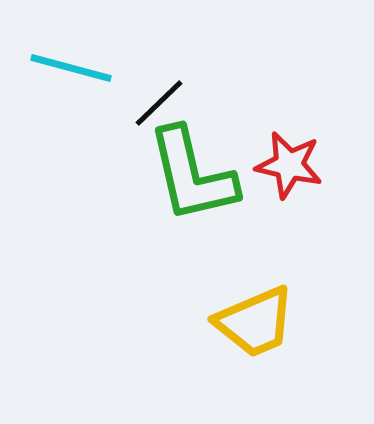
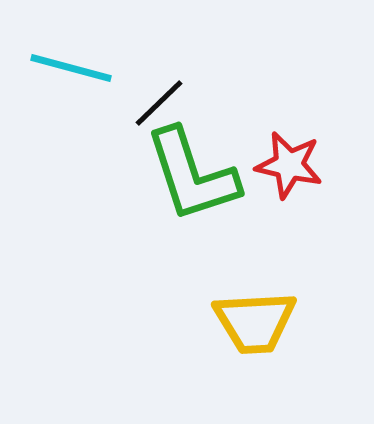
green L-shape: rotated 5 degrees counterclockwise
yellow trapezoid: rotated 20 degrees clockwise
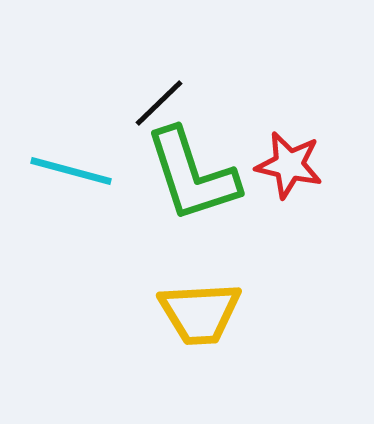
cyan line: moved 103 px down
yellow trapezoid: moved 55 px left, 9 px up
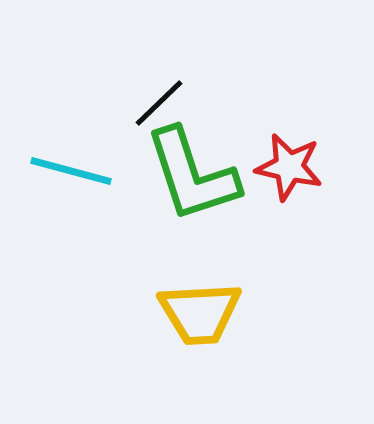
red star: moved 2 px down
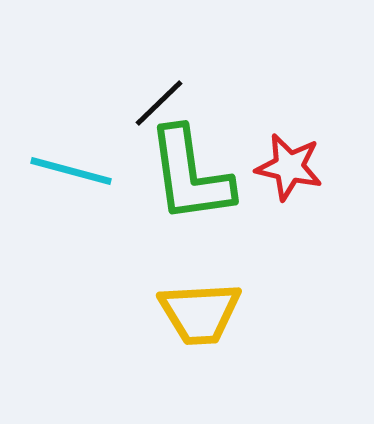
green L-shape: moved 2 px left; rotated 10 degrees clockwise
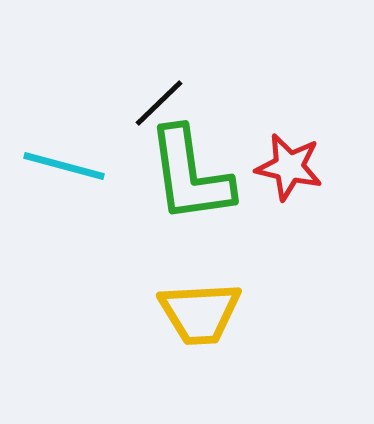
cyan line: moved 7 px left, 5 px up
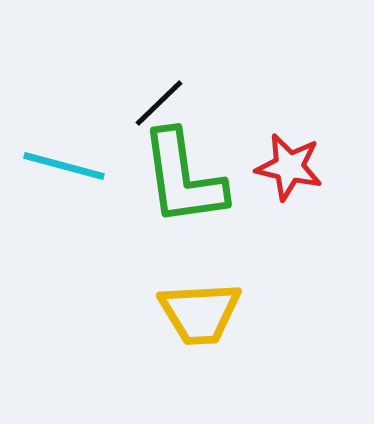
green L-shape: moved 7 px left, 3 px down
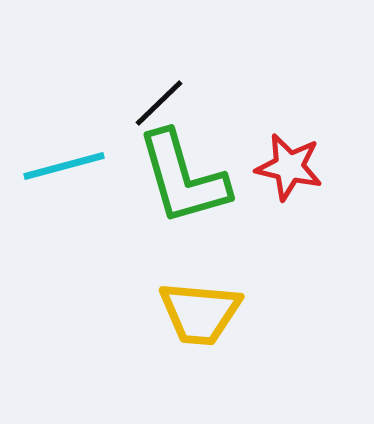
cyan line: rotated 30 degrees counterclockwise
green L-shape: rotated 8 degrees counterclockwise
yellow trapezoid: rotated 8 degrees clockwise
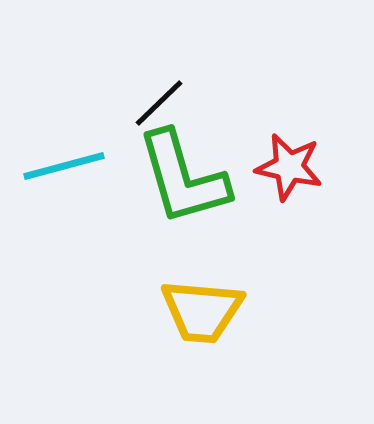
yellow trapezoid: moved 2 px right, 2 px up
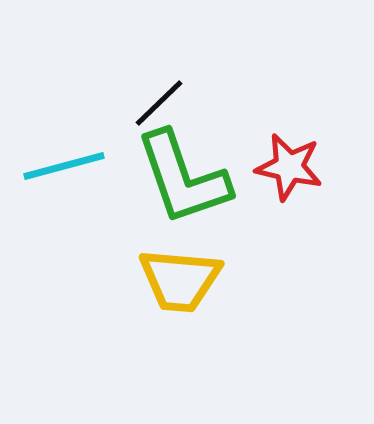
green L-shape: rotated 3 degrees counterclockwise
yellow trapezoid: moved 22 px left, 31 px up
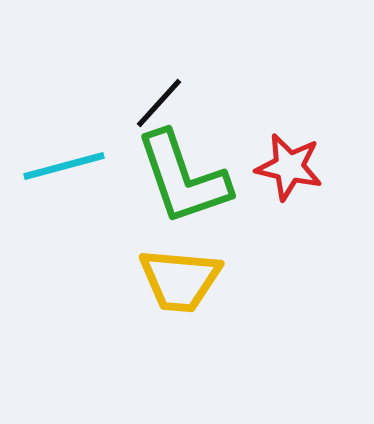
black line: rotated 4 degrees counterclockwise
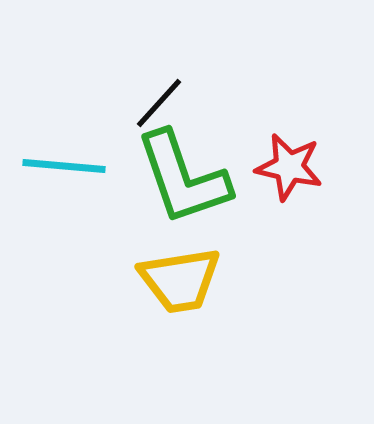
cyan line: rotated 20 degrees clockwise
yellow trapezoid: rotated 14 degrees counterclockwise
